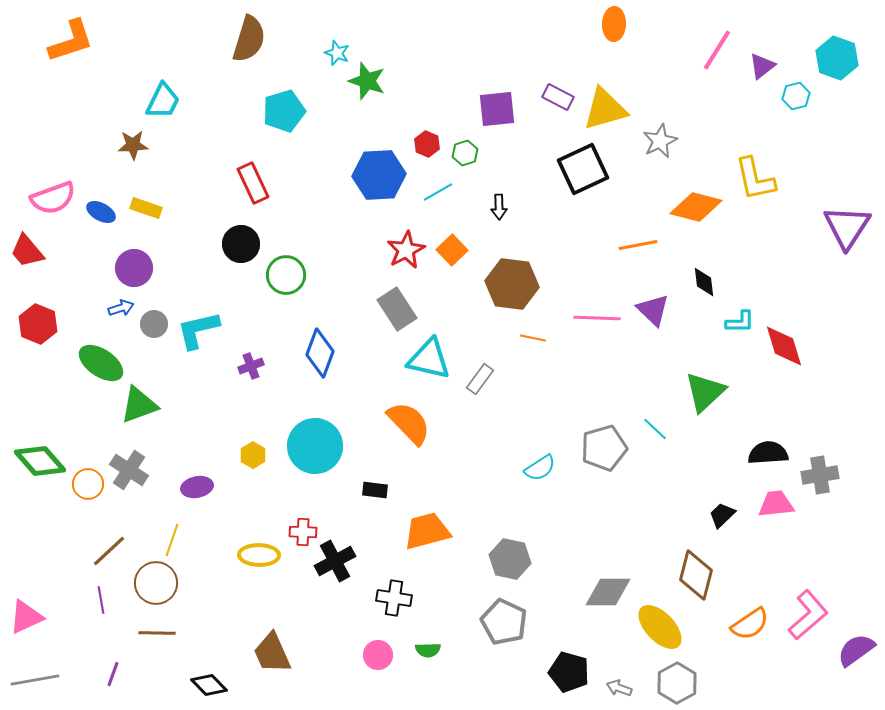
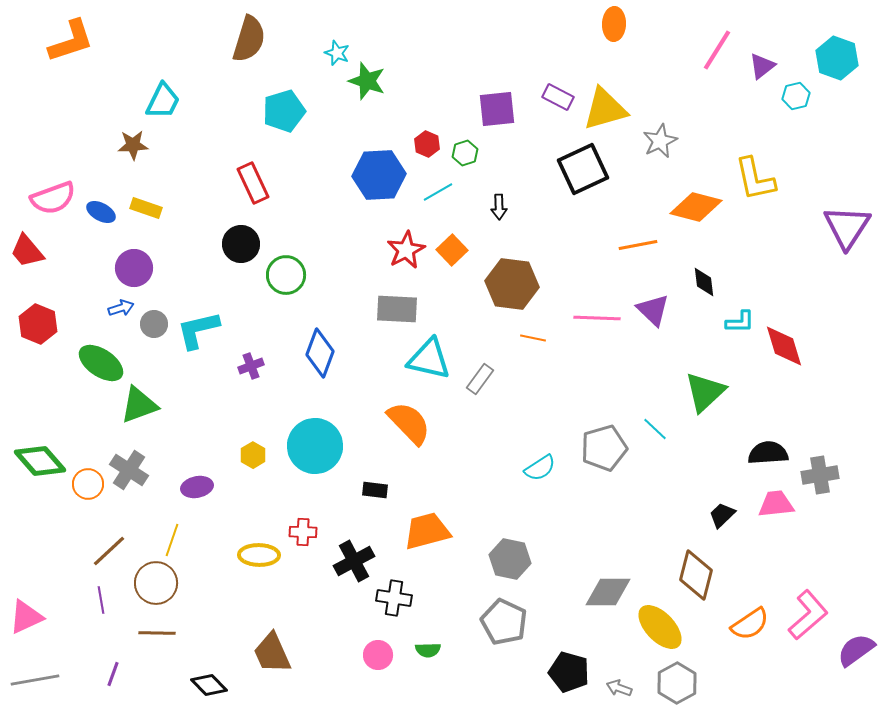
gray rectangle at (397, 309): rotated 54 degrees counterclockwise
black cross at (335, 561): moved 19 px right
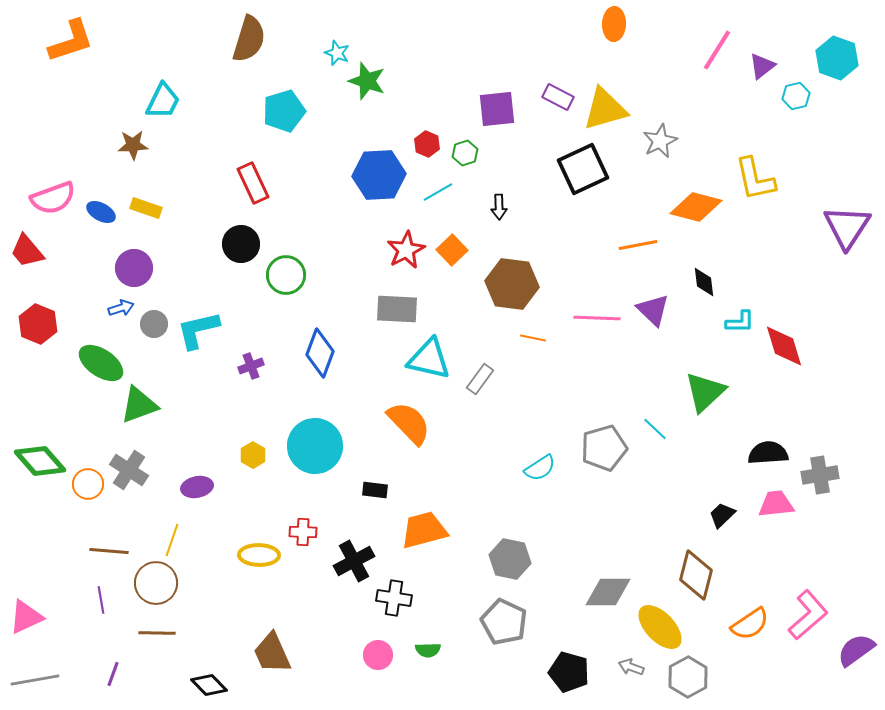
orange trapezoid at (427, 531): moved 3 px left, 1 px up
brown line at (109, 551): rotated 48 degrees clockwise
gray hexagon at (677, 683): moved 11 px right, 6 px up
gray arrow at (619, 688): moved 12 px right, 21 px up
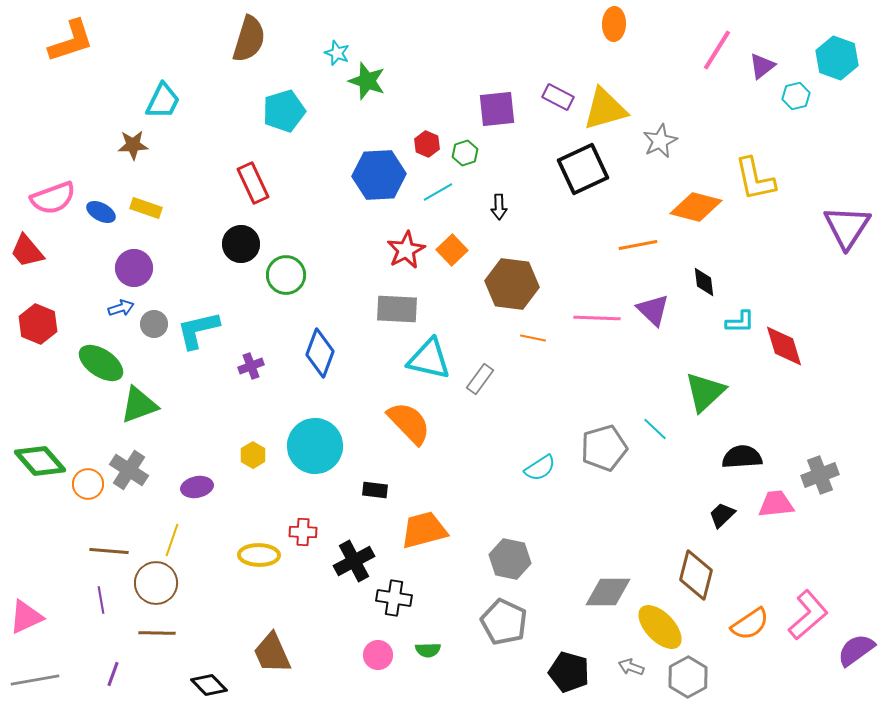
black semicircle at (768, 453): moved 26 px left, 4 px down
gray cross at (820, 475): rotated 12 degrees counterclockwise
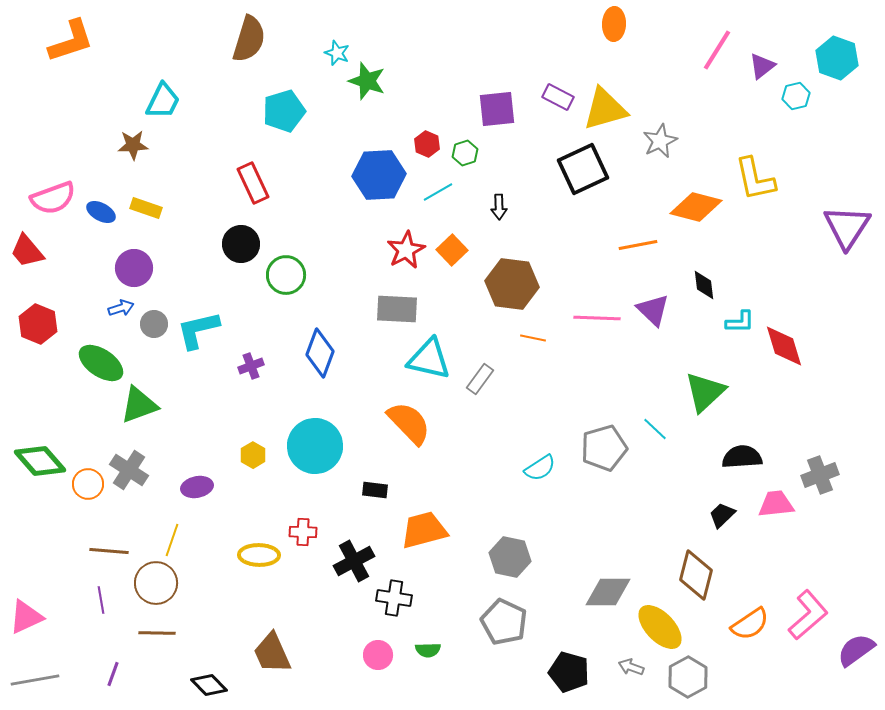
black diamond at (704, 282): moved 3 px down
gray hexagon at (510, 559): moved 2 px up
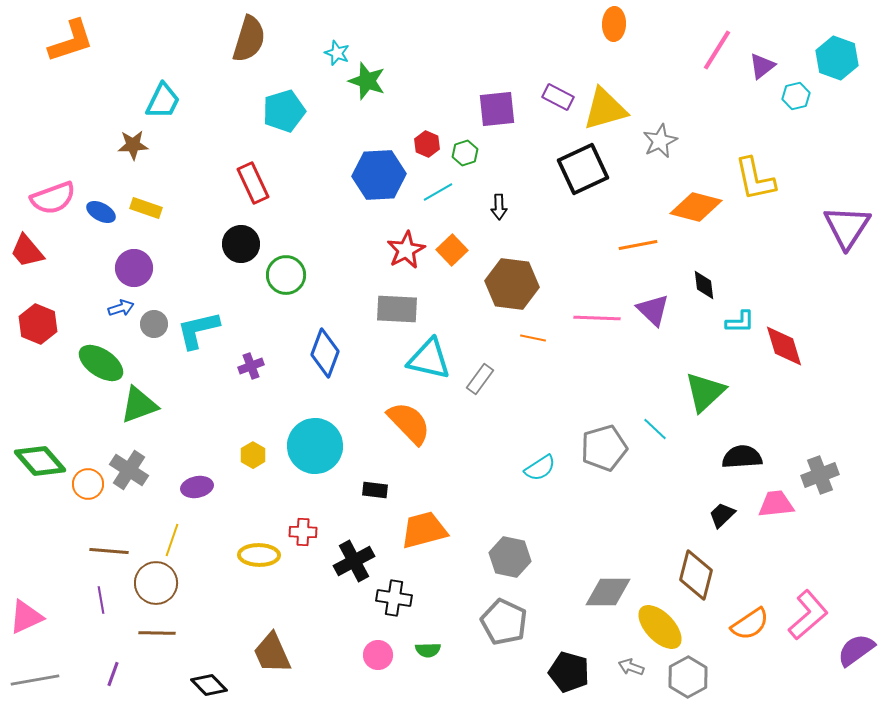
blue diamond at (320, 353): moved 5 px right
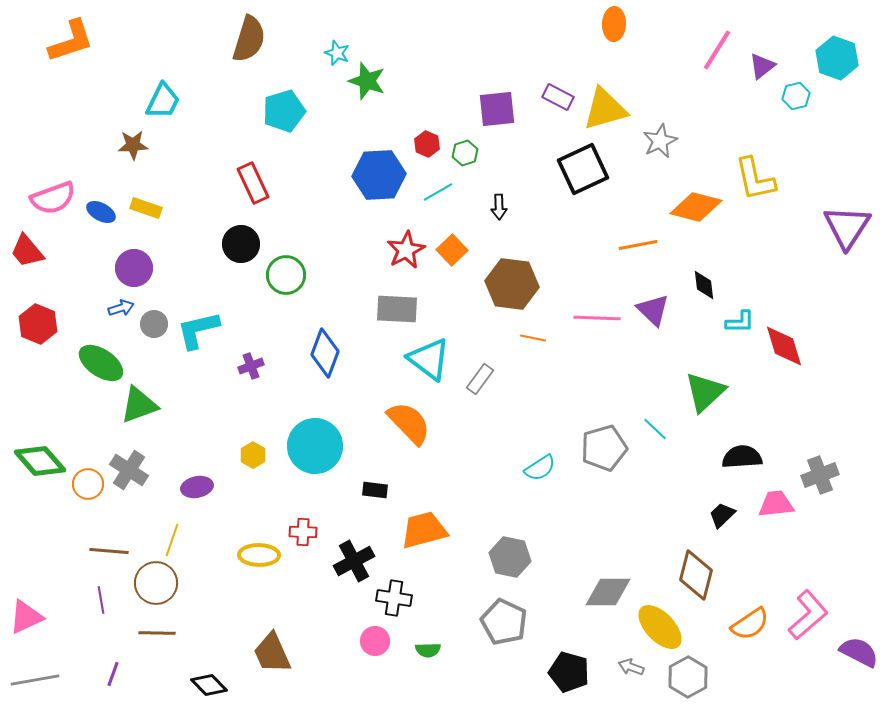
cyan triangle at (429, 359): rotated 24 degrees clockwise
purple semicircle at (856, 650): moved 3 px right, 2 px down; rotated 63 degrees clockwise
pink circle at (378, 655): moved 3 px left, 14 px up
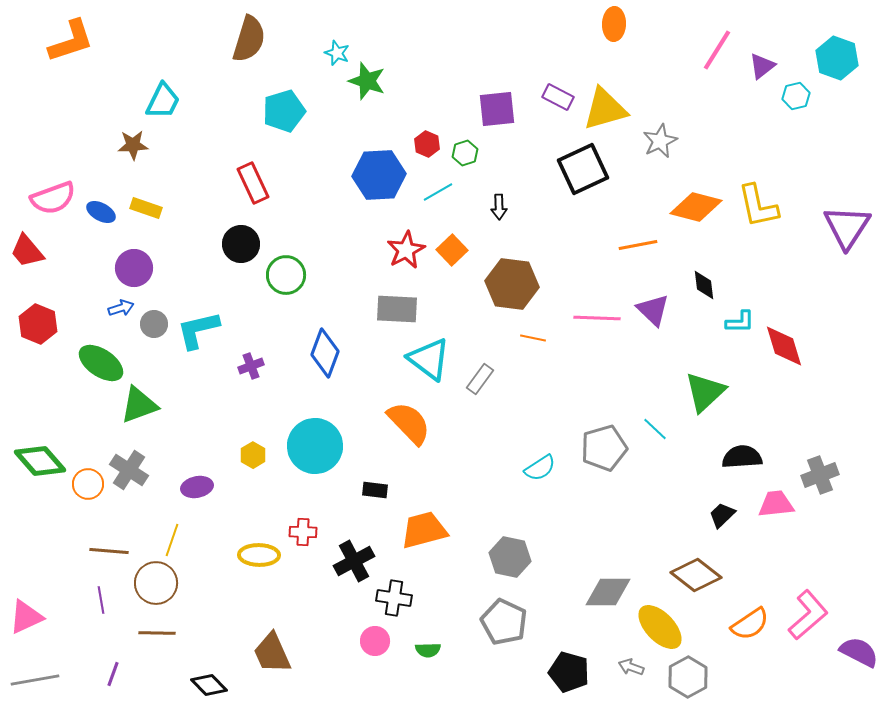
yellow L-shape at (755, 179): moved 3 px right, 27 px down
brown diamond at (696, 575): rotated 66 degrees counterclockwise
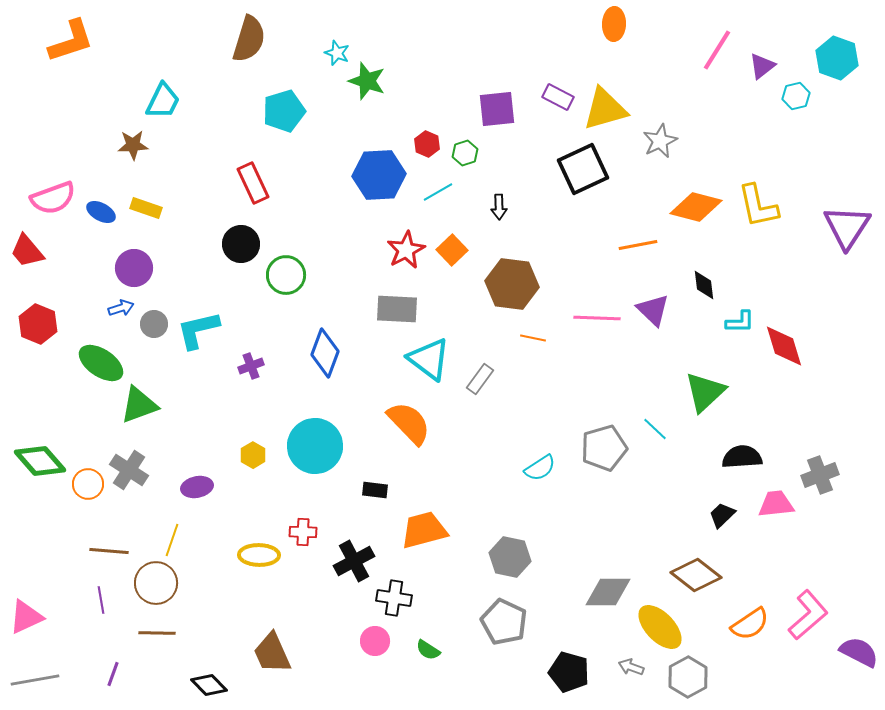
green semicircle at (428, 650): rotated 35 degrees clockwise
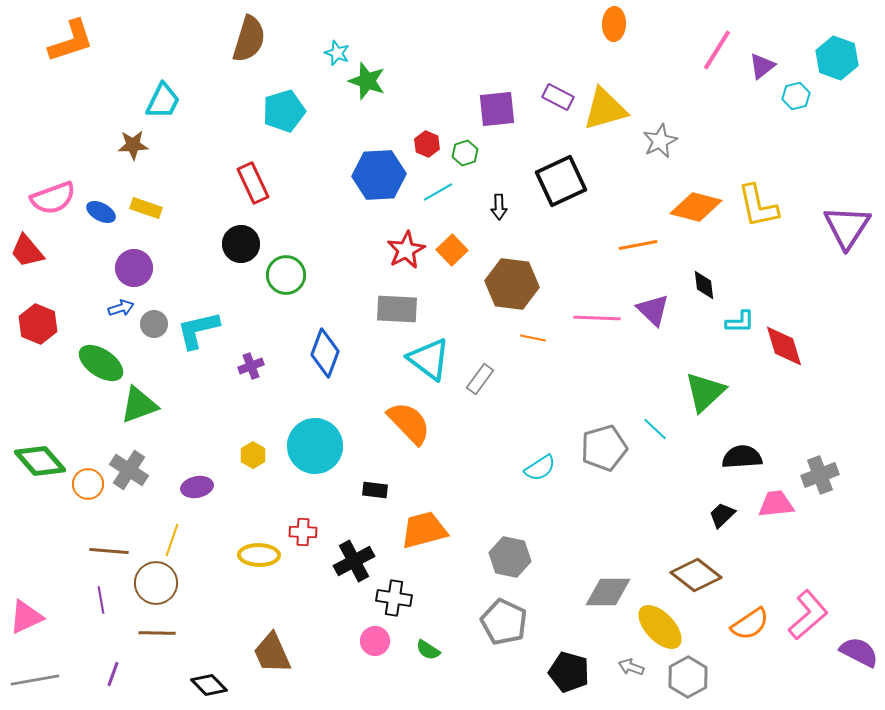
black square at (583, 169): moved 22 px left, 12 px down
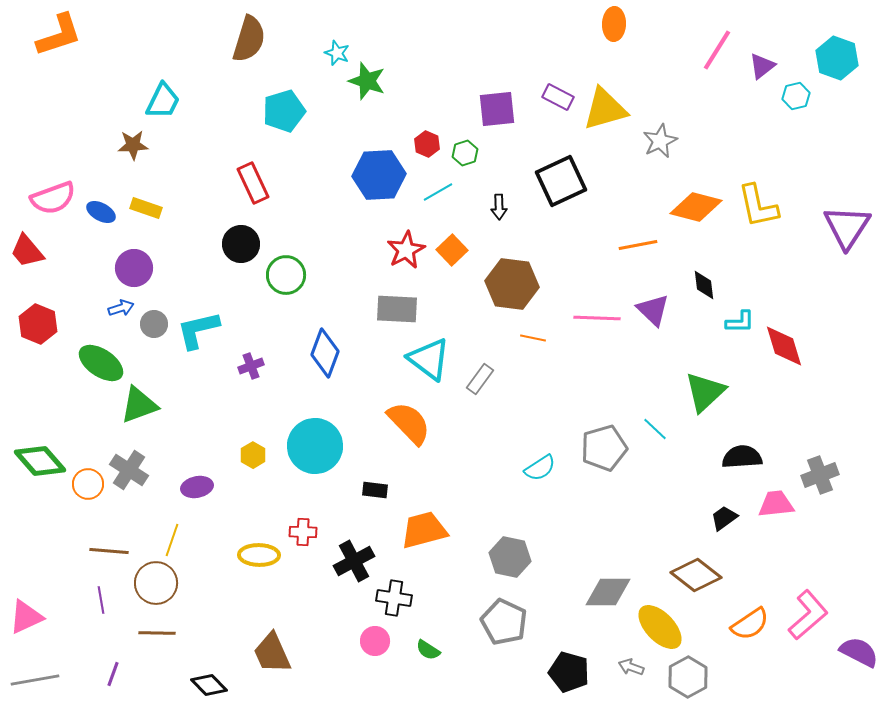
orange L-shape at (71, 41): moved 12 px left, 6 px up
black trapezoid at (722, 515): moved 2 px right, 3 px down; rotated 8 degrees clockwise
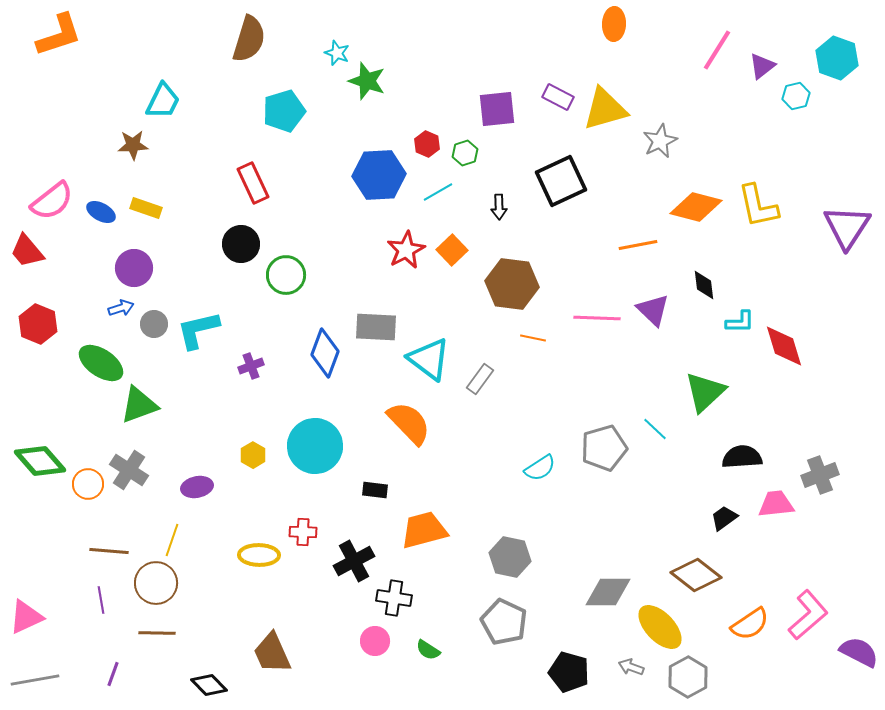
pink semicircle at (53, 198): moved 1 px left, 3 px down; rotated 18 degrees counterclockwise
gray rectangle at (397, 309): moved 21 px left, 18 px down
